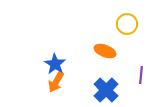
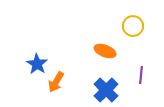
yellow circle: moved 6 px right, 2 px down
blue star: moved 18 px left
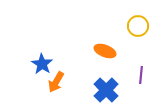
yellow circle: moved 5 px right
blue star: moved 5 px right
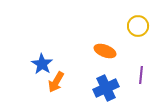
blue cross: moved 2 px up; rotated 20 degrees clockwise
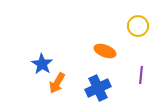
orange arrow: moved 1 px right, 1 px down
blue cross: moved 8 px left
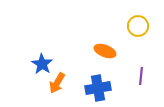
purple line: moved 1 px down
blue cross: rotated 15 degrees clockwise
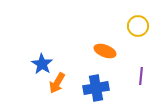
blue cross: moved 2 px left
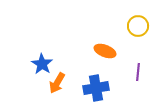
purple line: moved 3 px left, 4 px up
